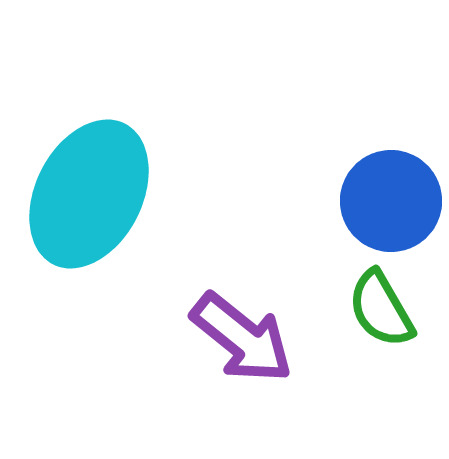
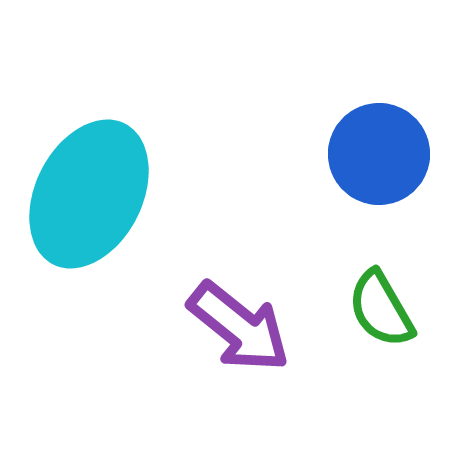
blue circle: moved 12 px left, 47 px up
purple arrow: moved 3 px left, 11 px up
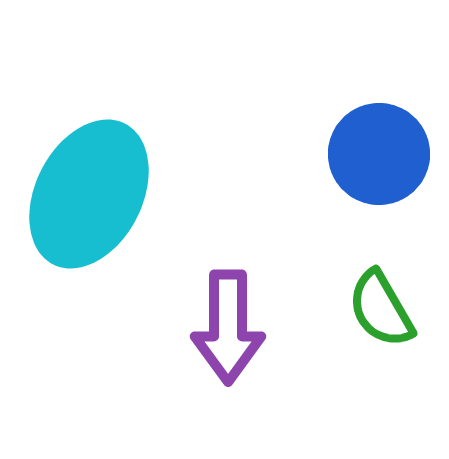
purple arrow: moved 11 px left; rotated 51 degrees clockwise
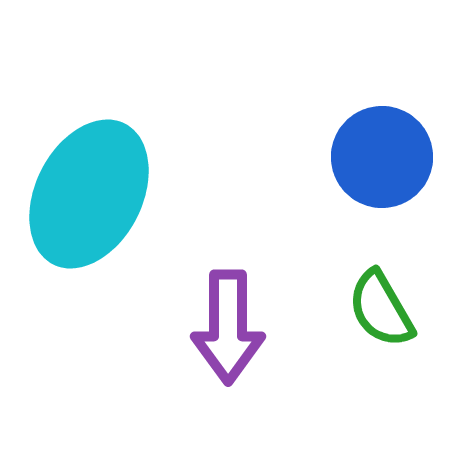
blue circle: moved 3 px right, 3 px down
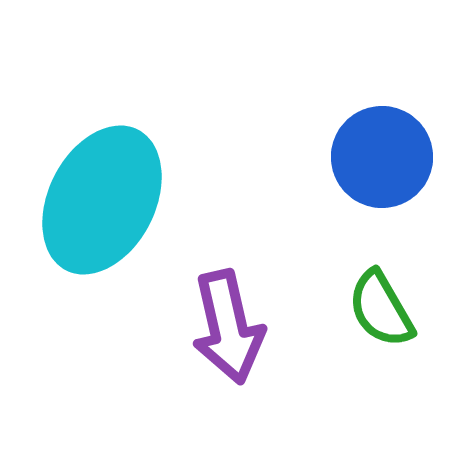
cyan ellipse: moved 13 px right, 6 px down
purple arrow: rotated 13 degrees counterclockwise
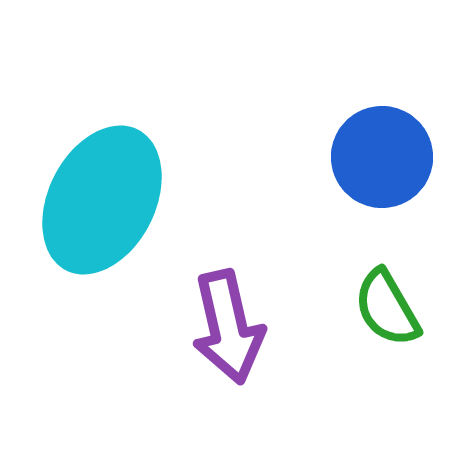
green semicircle: moved 6 px right, 1 px up
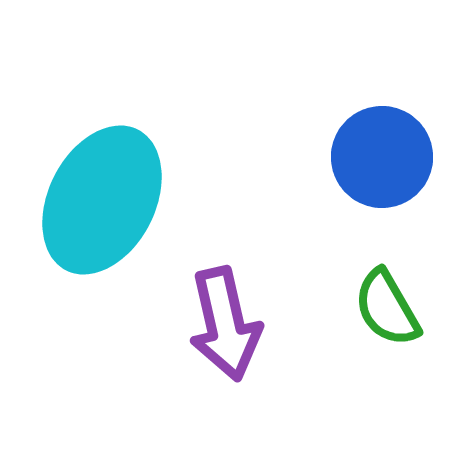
purple arrow: moved 3 px left, 3 px up
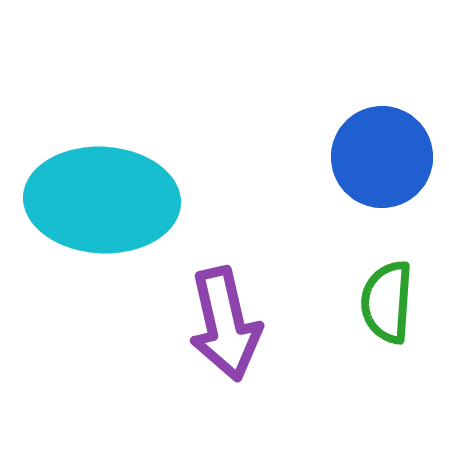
cyan ellipse: rotated 66 degrees clockwise
green semicircle: moved 6 px up; rotated 34 degrees clockwise
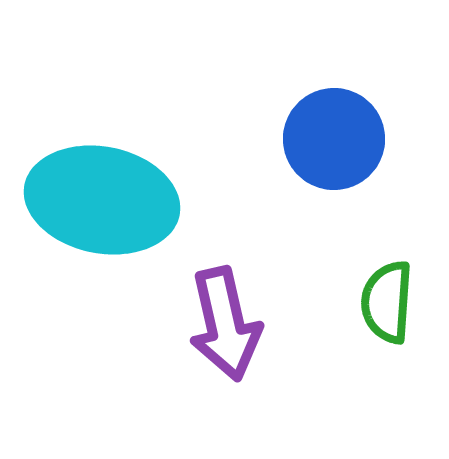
blue circle: moved 48 px left, 18 px up
cyan ellipse: rotated 8 degrees clockwise
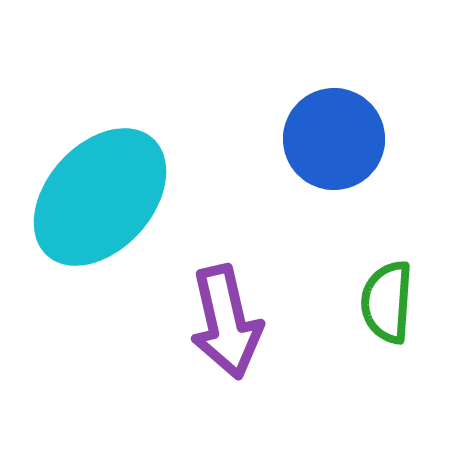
cyan ellipse: moved 2 px left, 3 px up; rotated 59 degrees counterclockwise
purple arrow: moved 1 px right, 2 px up
